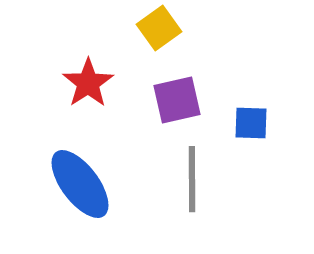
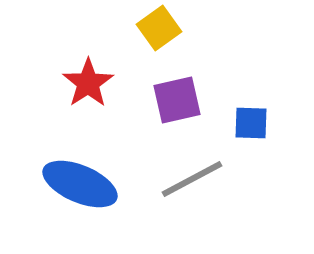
gray line: rotated 62 degrees clockwise
blue ellipse: rotated 30 degrees counterclockwise
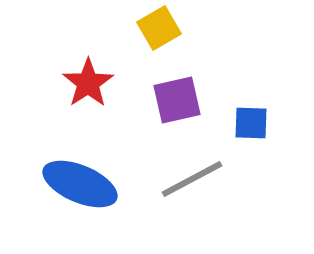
yellow square: rotated 6 degrees clockwise
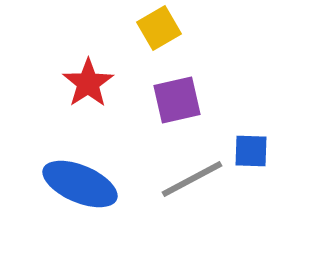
blue square: moved 28 px down
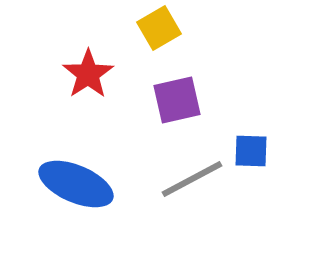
red star: moved 9 px up
blue ellipse: moved 4 px left
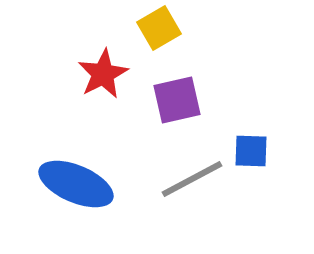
red star: moved 15 px right; rotated 6 degrees clockwise
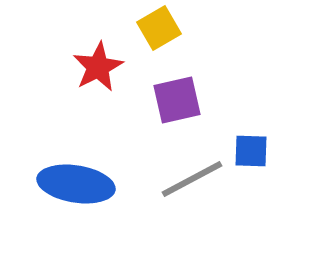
red star: moved 5 px left, 7 px up
blue ellipse: rotated 14 degrees counterclockwise
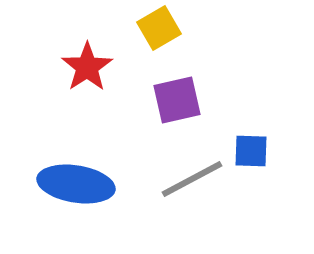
red star: moved 11 px left; rotated 6 degrees counterclockwise
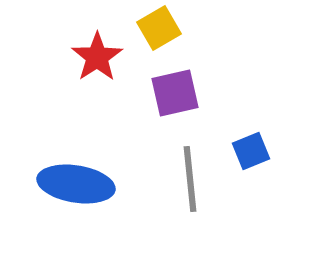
red star: moved 10 px right, 10 px up
purple square: moved 2 px left, 7 px up
blue square: rotated 24 degrees counterclockwise
gray line: moved 2 px left; rotated 68 degrees counterclockwise
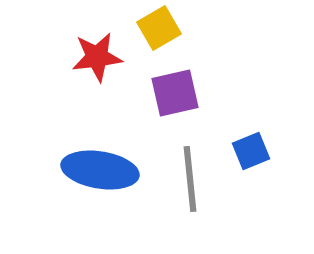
red star: rotated 27 degrees clockwise
blue ellipse: moved 24 px right, 14 px up
